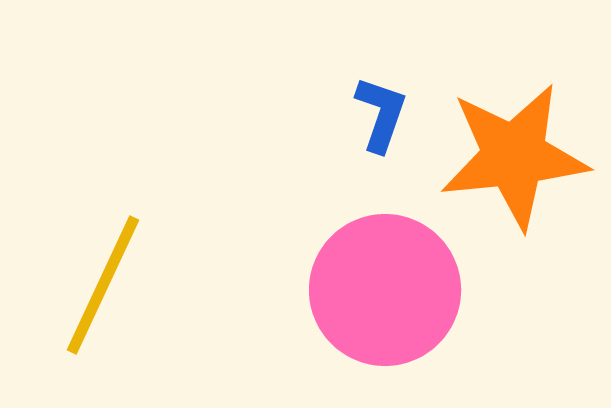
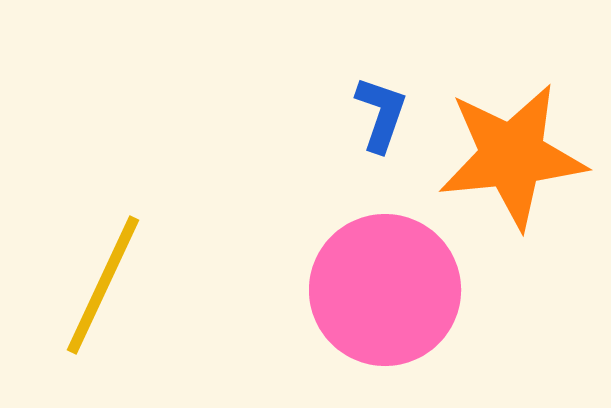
orange star: moved 2 px left
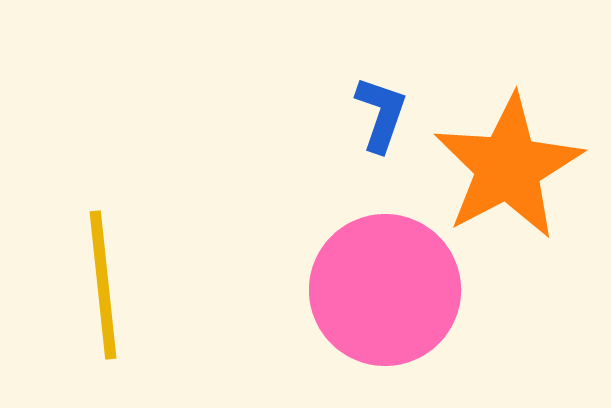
orange star: moved 4 px left, 11 px down; rotated 22 degrees counterclockwise
yellow line: rotated 31 degrees counterclockwise
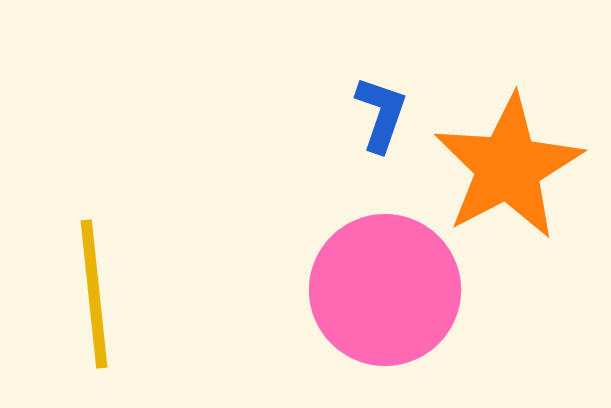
yellow line: moved 9 px left, 9 px down
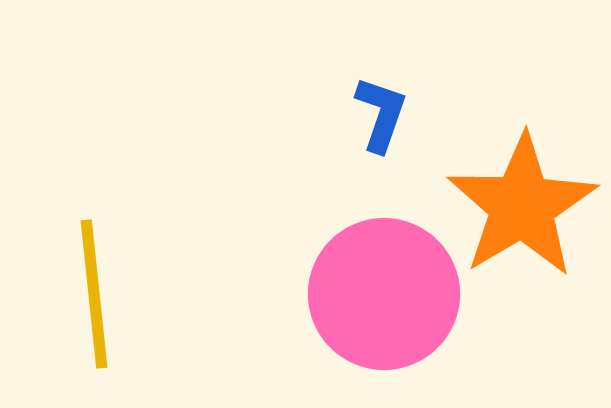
orange star: moved 14 px right, 39 px down; rotated 3 degrees counterclockwise
pink circle: moved 1 px left, 4 px down
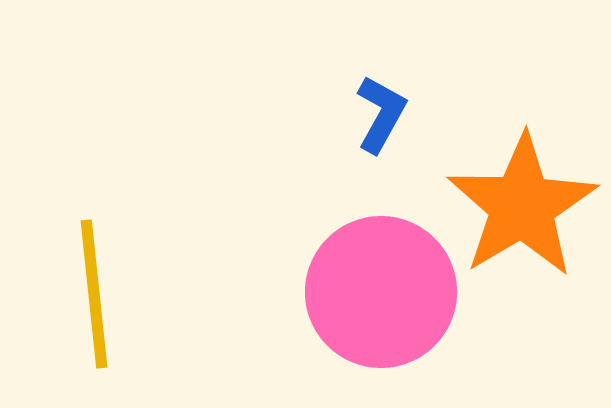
blue L-shape: rotated 10 degrees clockwise
pink circle: moved 3 px left, 2 px up
